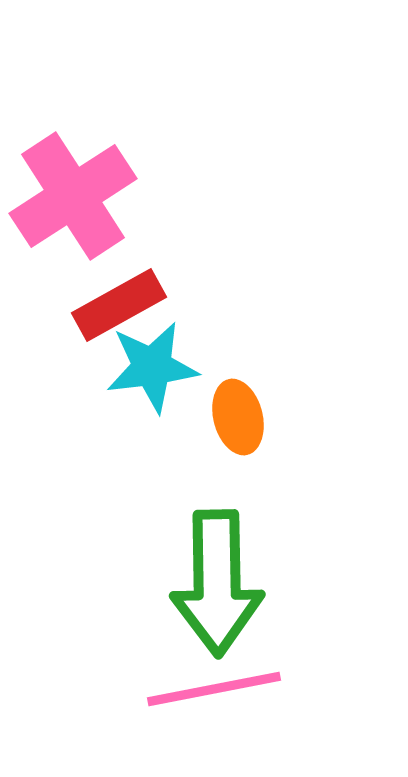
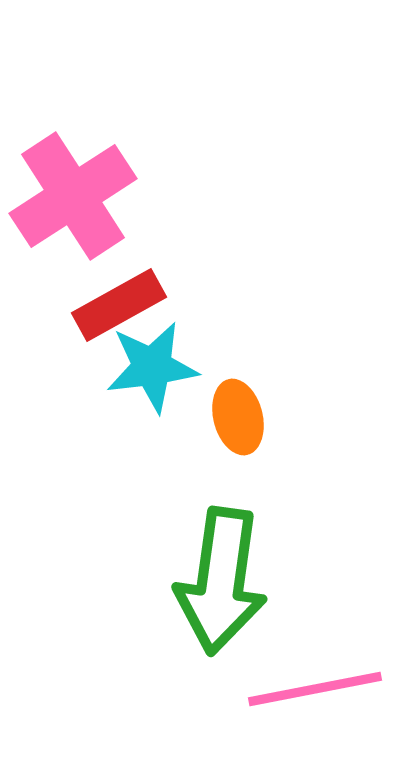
green arrow: moved 4 px right, 2 px up; rotated 9 degrees clockwise
pink line: moved 101 px right
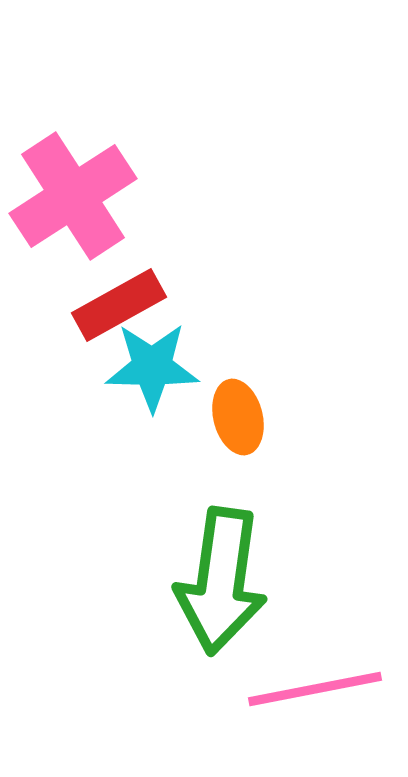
cyan star: rotated 8 degrees clockwise
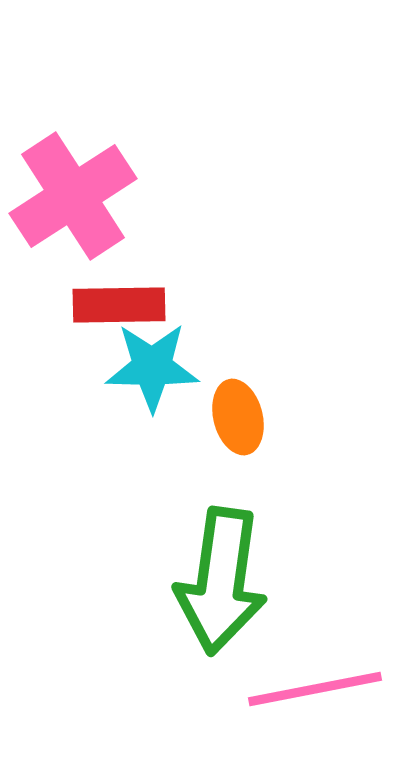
red rectangle: rotated 28 degrees clockwise
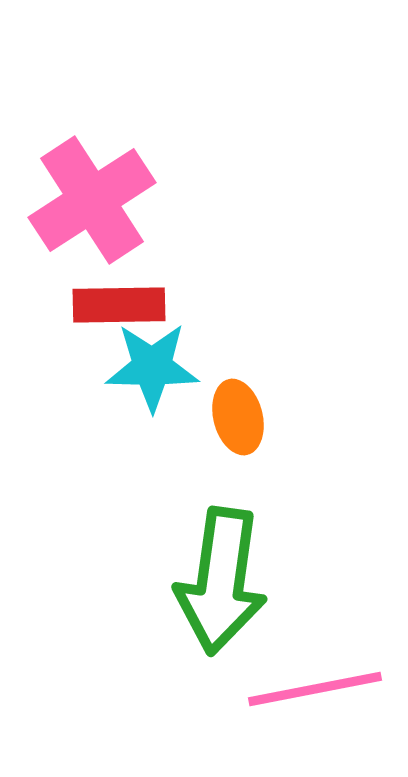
pink cross: moved 19 px right, 4 px down
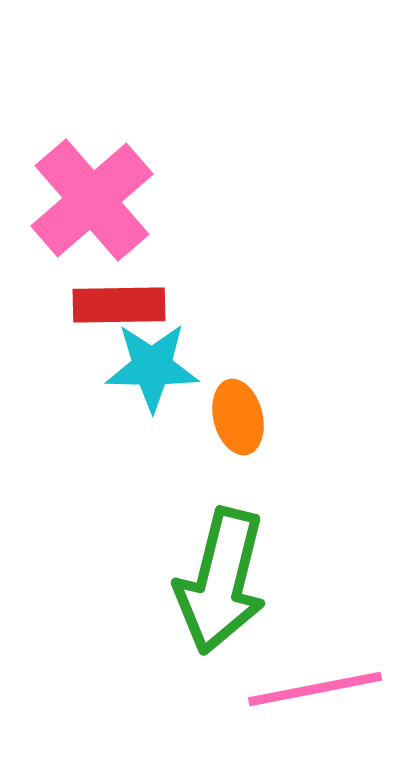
pink cross: rotated 8 degrees counterclockwise
green arrow: rotated 6 degrees clockwise
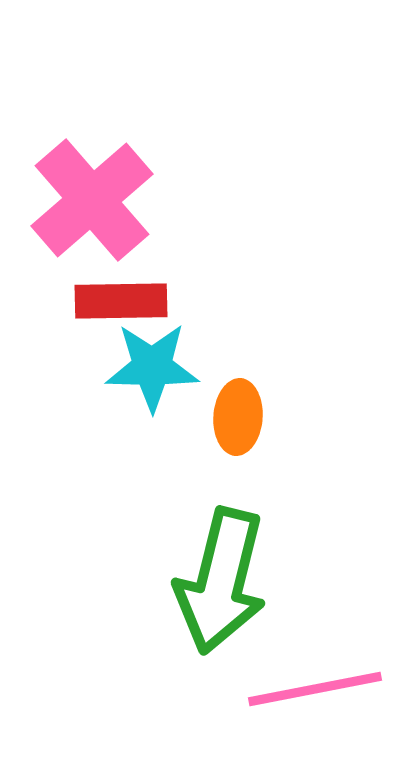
red rectangle: moved 2 px right, 4 px up
orange ellipse: rotated 18 degrees clockwise
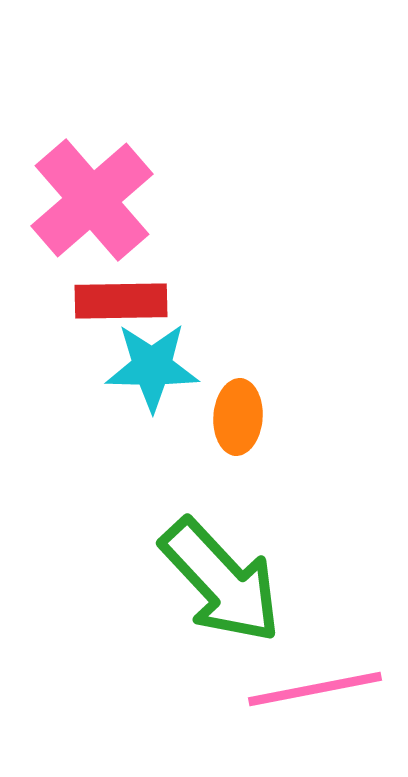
green arrow: rotated 57 degrees counterclockwise
